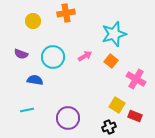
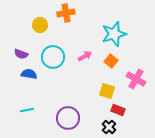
yellow circle: moved 7 px right, 4 px down
blue semicircle: moved 6 px left, 6 px up
yellow square: moved 10 px left, 14 px up; rotated 14 degrees counterclockwise
red rectangle: moved 17 px left, 6 px up
black cross: rotated 24 degrees counterclockwise
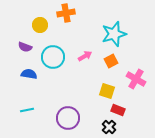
purple semicircle: moved 4 px right, 7 px up
orange square: rotated 24 degrees clockwise
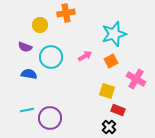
cyan circle: moved 2 px left
purple circle: moved 18 px left
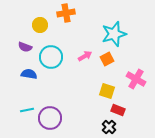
orange square: moved 4 px left, 2 px up
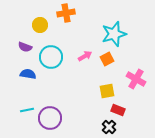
blue semicircle: moved 1 px left
yellow square: rotated 28 degrees counterclockwise
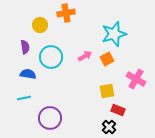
purple semicircle: rotated 120 degrees counterclockwise
cyan line: moved 3 px left, 12 px up
